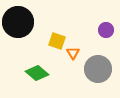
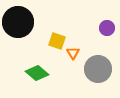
purple circle: moved 1 px right, 2 px up
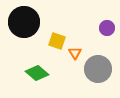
black circle: moved 6 px right
orange triangle: moved 2 px right
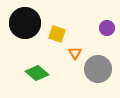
black circle: moved 1 px right, 1 px down
yellow square: moved 7 px up
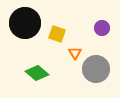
purple circle: moved 5 px left
gray circle: moved 2 px left
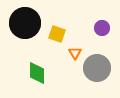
gray circle: moved 1 px right, 1 px up
green diamond: rotated 50 degrees clockwise
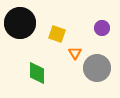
black circle: moved 5 px left
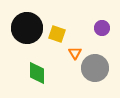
black circle: moved 7 px right, 5 px down
gray circle: moved 2 px left
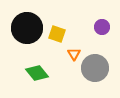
purple circle: moved 1 px up
orange triangle: moved 1 px left, 1 px down
green diamond: rotated 40 degrees counterclockwise
